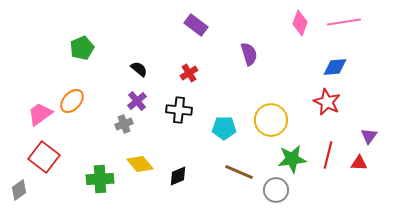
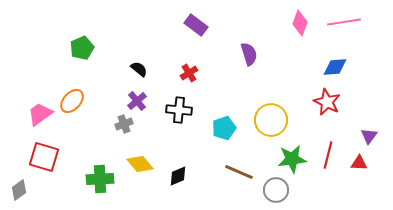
cyan pentagon: rotated 20 degrees counterclockwise
red square: rotated 20 degrees counterclockwise
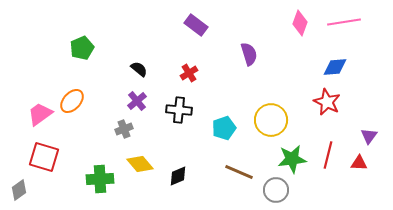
gray cross: moved 5 px down
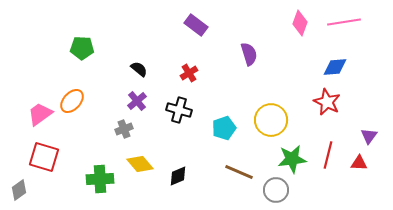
green pentagon: rotated 25 degrees clockwise
black cross: rotated 10 degrees clockwise
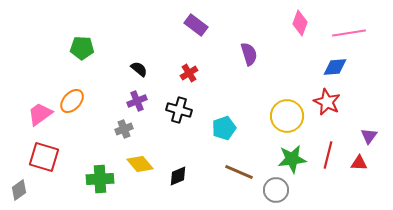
pink line: moved 5 px right, 11 px down
purple cross: rotated 18 degrees clockwise
yellow circle: moved 16 px right, 4 px up
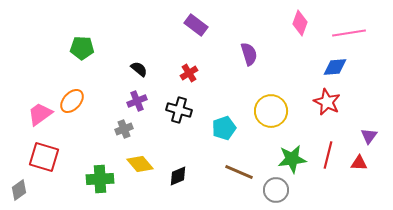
yellow circle: moved 16 px left, 5 px up
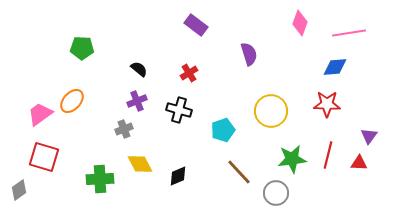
red star: moved 2 px down; rotated 24 degrees counterclockwise
cyan pentagon: moved 1 px left, 2 px down
yellow diamond: rotated 12 degrees clockwise
brown line: rotated 24 degrees clockwise
gray circle: moved 3 px down
